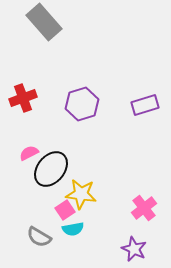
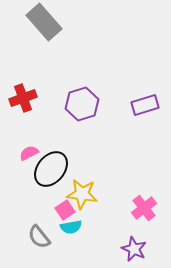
yellow star: moved 1 px right
cyan semicircle: moved 2 px left, 2 px up
gray semicircle: rotated 20 degrees clockwise
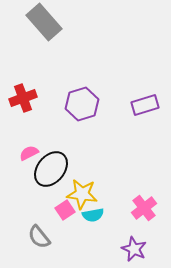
cyan semicircle: moved 22 px right, 12 px up
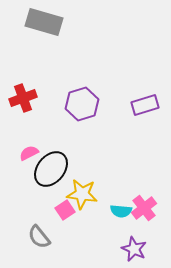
gray rectangle: rotated 33 degrees counterclockwise
cyan semicircle: moved 28 px right, 4 px up; rotated 15 degrees clockwise
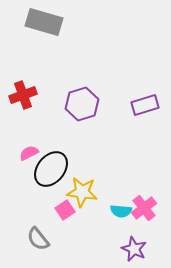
red cross: moved 3 px up
yellow star: moved 2 px up
gray semicircle: moved 1 px left, 2 px down
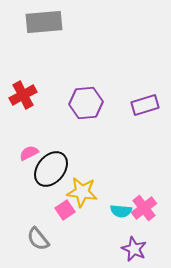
gray rectangle: rotated 21 degrees counterclockwise
red cross: rotated 8 degrees counterclockwise
purple hexagon: moved 4 px right, 1 px up; rotated 12 degrees clockwise
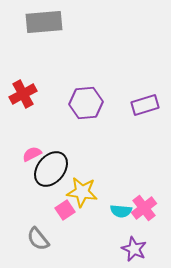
red cross: moved 1 px up
pink semicircle: moved 3 px right, 1 px down
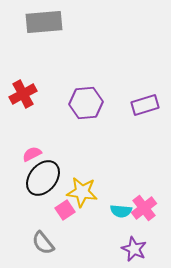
black ellipse: moved 8 px left, 9 px down
gray semicircle: moved 5 px right, 4 px down
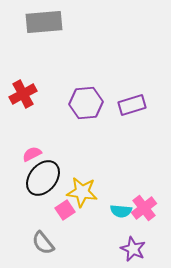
purple rectangle: moved 13 px left
purple star: moved 1 px left
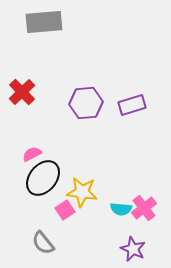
red cross: moved 1 px left, 2 px up; rotated 16 degrees counterclockwise
cyan semicircle: moved 2 px up
